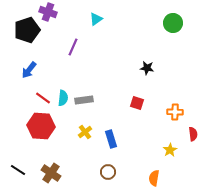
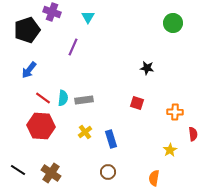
purple cross: moved 4 px right
cyan triangle: moved 8 px left, 2 px up; rotated 24 degrees counterclockwise
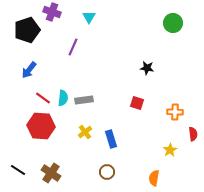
cyan triangle: moved 1 px right
brown circle: moved 1 px left
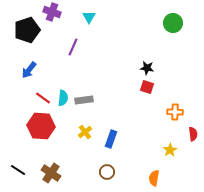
red square: moved 10 px right, 16 px up
blue rectangle: rotated 36 degrees clockwise
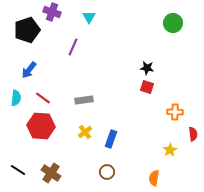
cyan semicircle: moved 47 px left
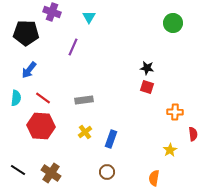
black pentagon: moved 1 px left, 3 px down; rotated 20 degrees clockwise
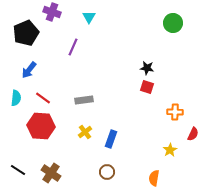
black pentagon: rotated 25 degrees counterclockwise
red semicircle: rotated 32 degrees clockwise
